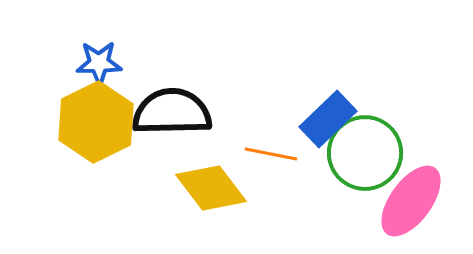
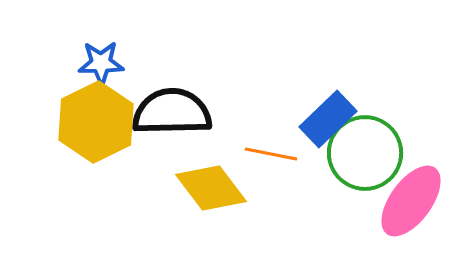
blue star: moved 2 px right
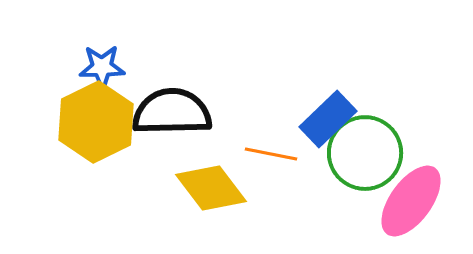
blue star: moved 1 px right, 4 px down
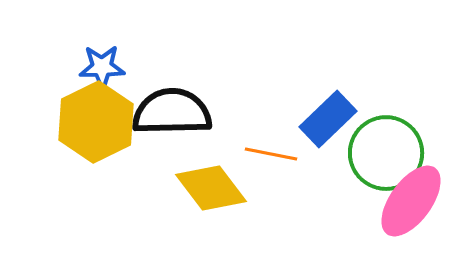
green circle: moved 21 px right
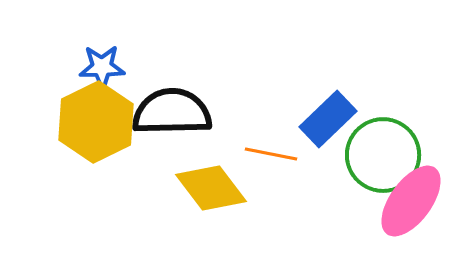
green circle: moved 3 px left, 2 px down
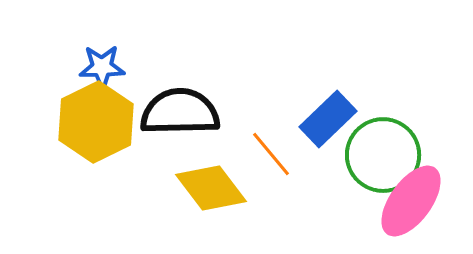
black semicircle: moved 8 px right
orange line: rotated 39 degrees clockwise
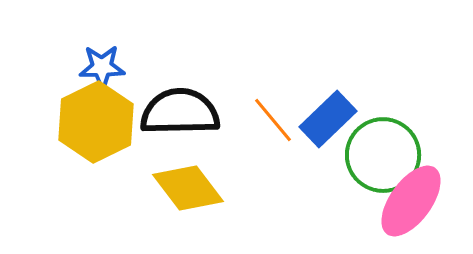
orange line: moved 2 px right, 34 px up
yellow diamond: moved 23 px left
